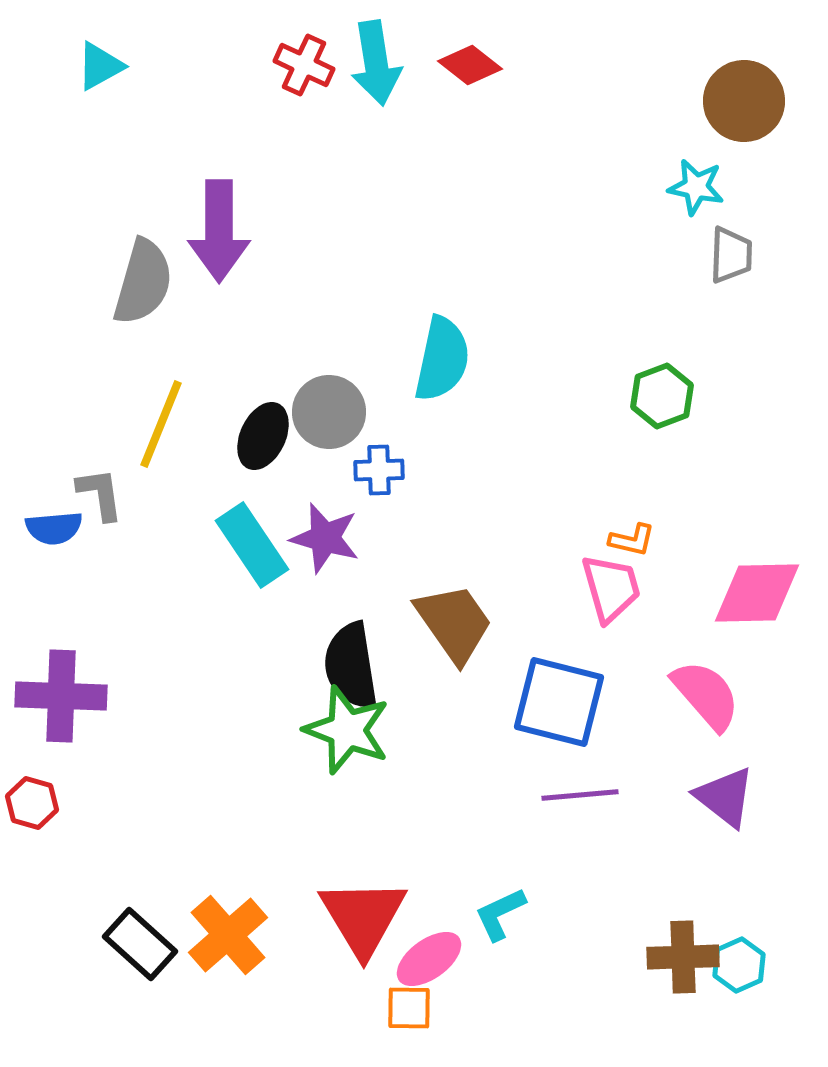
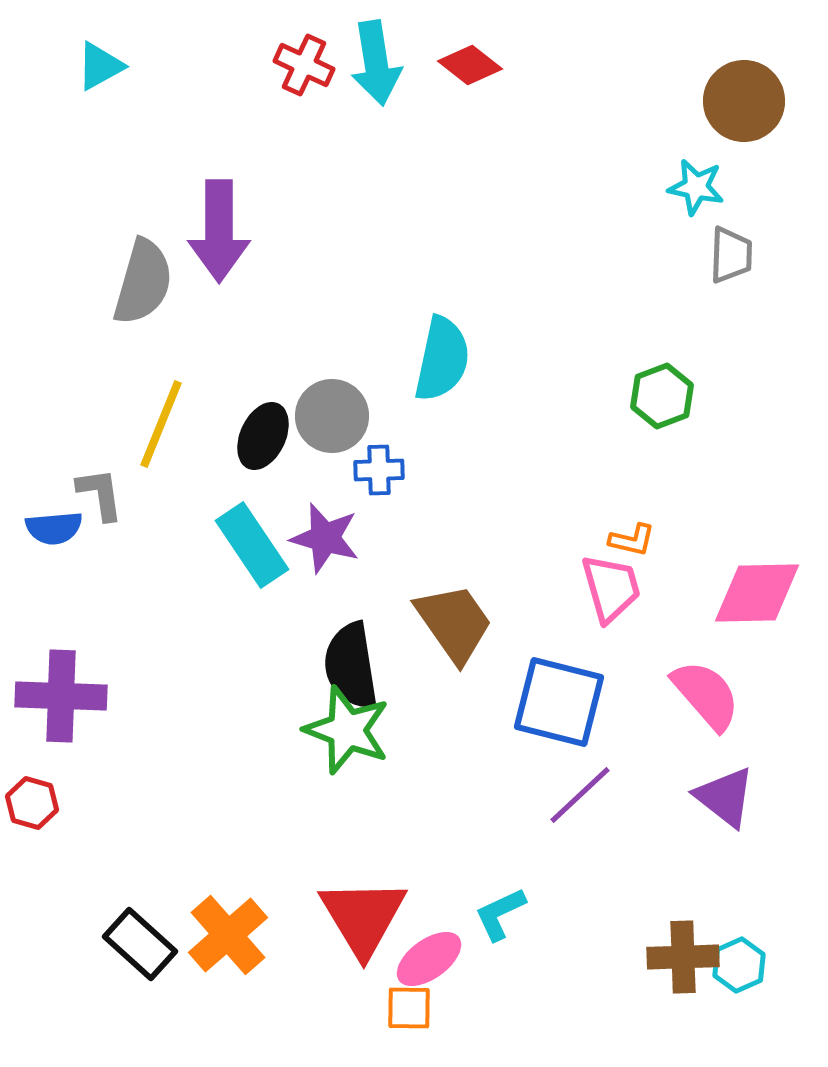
gray circle: moved 3 px right, 4 px down
purple line: rotated 38 degrees counterclockwise
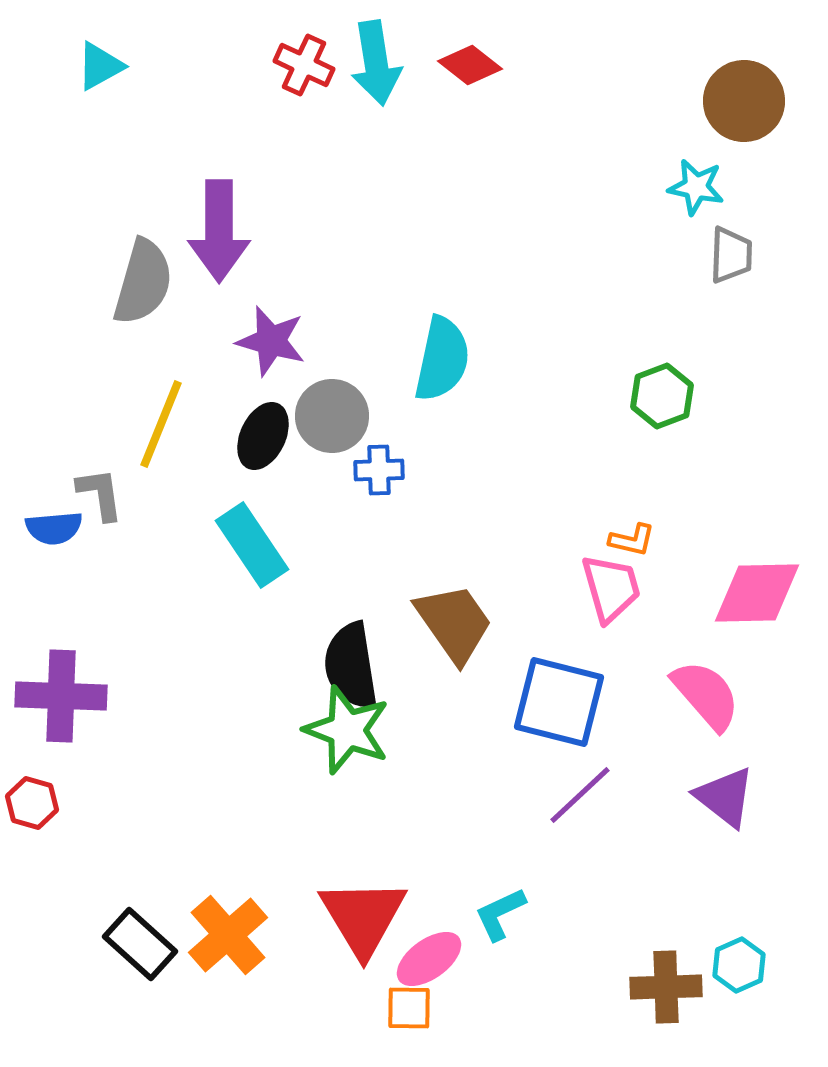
purple star: moved 54 px left, 197 px up
brown cross: moved 17 px left, 30 px down
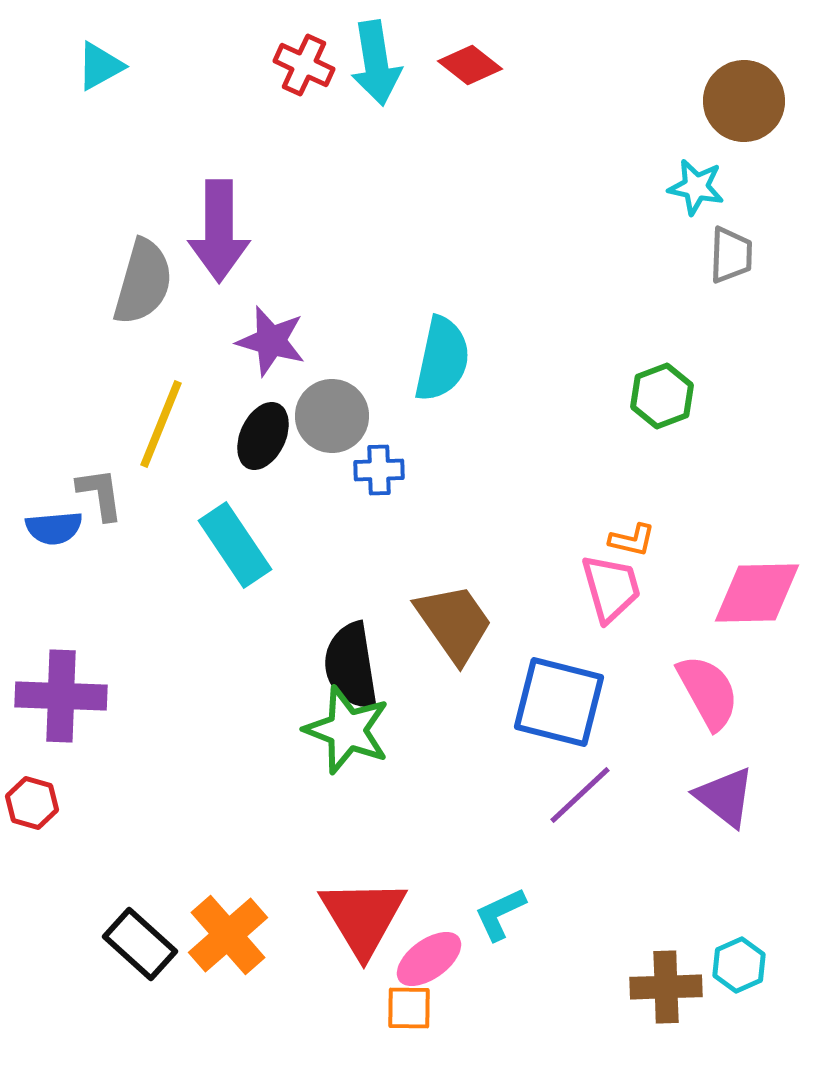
cyan rectangle: moved 17 px left
pink semicircle: moved 2 px right, 3 px up; rotated 12 degrees clockwise
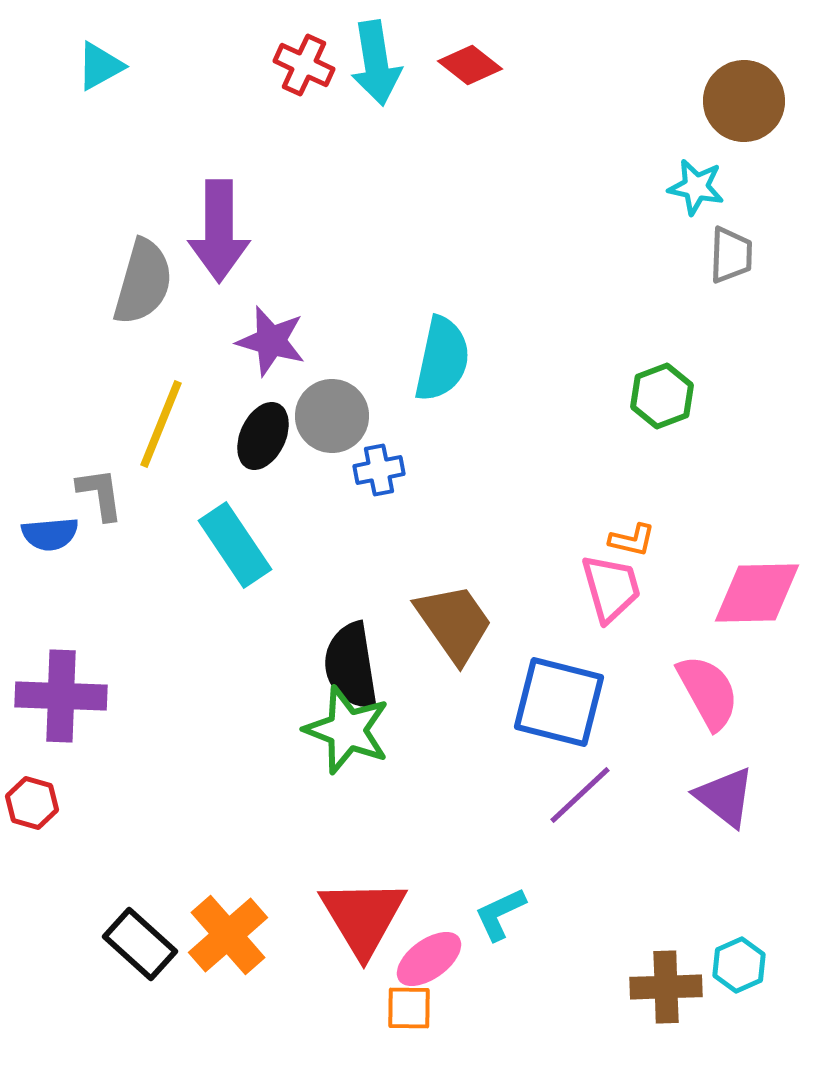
blue cross: rotated 9 degrees counterclockwise
blue semicircle: moved 4 px left, 6 px down
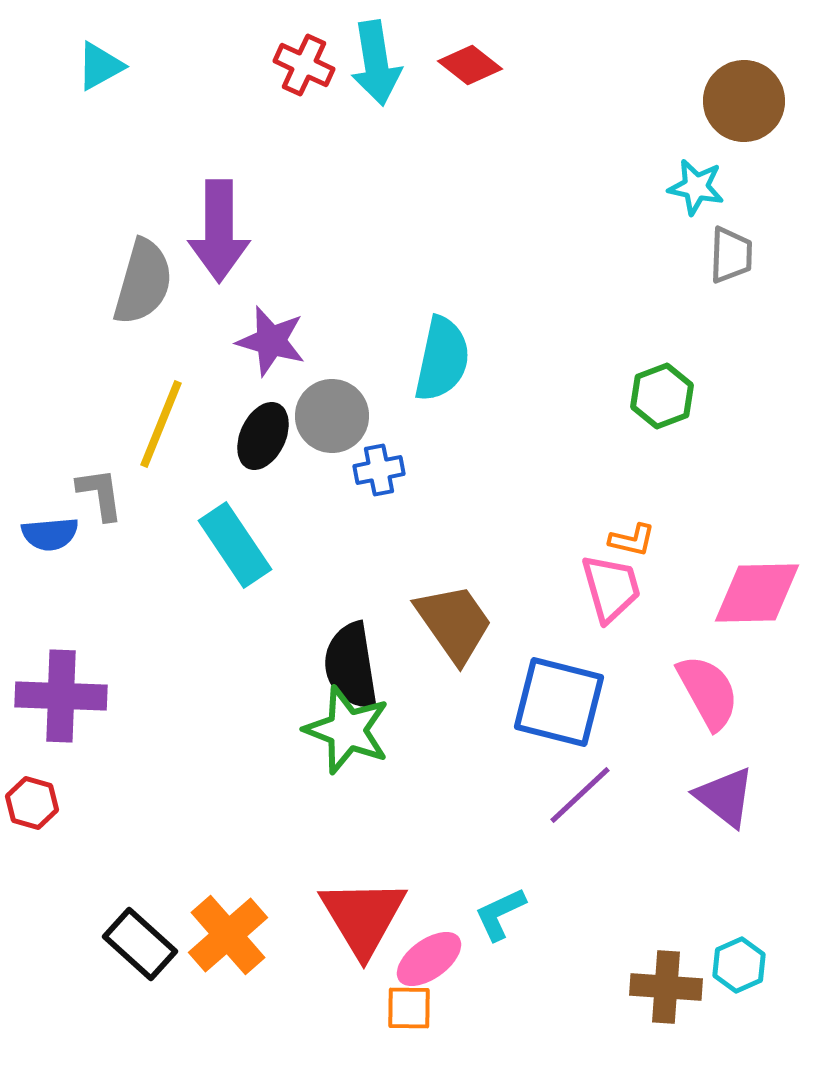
brown cross: rotated 6 degrees clockwise
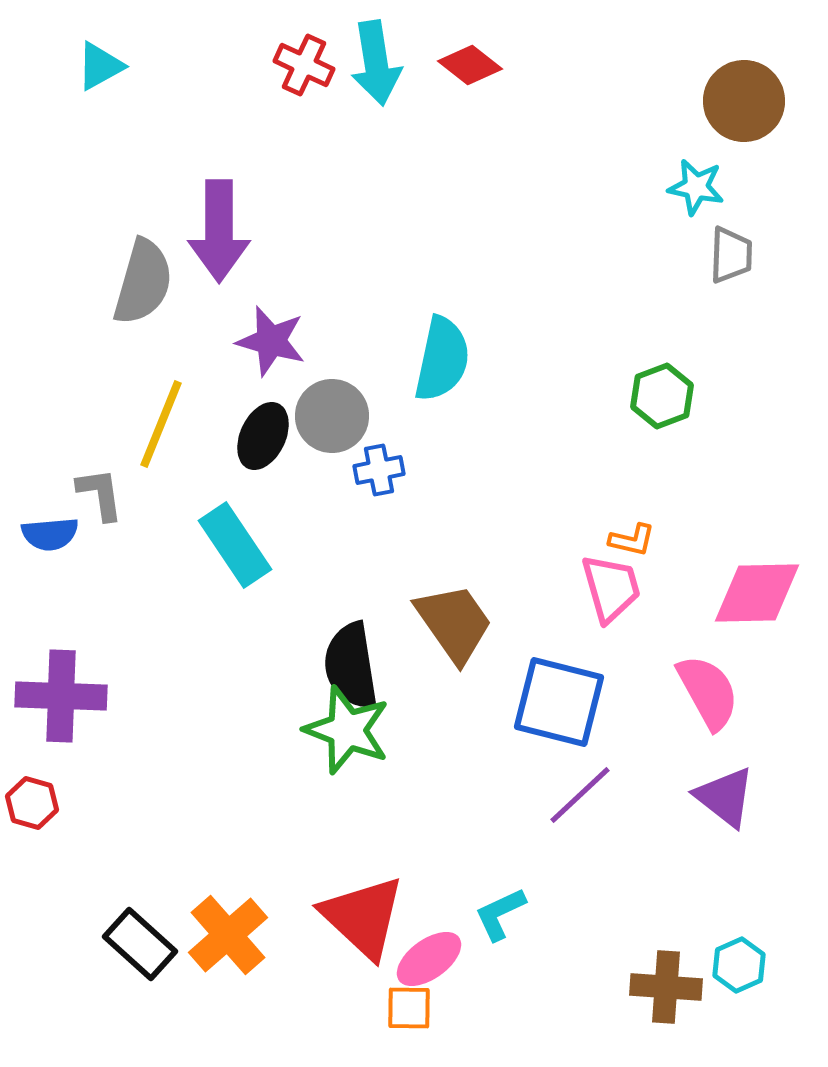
red triangle: rotated 16 degrees counterclockwise
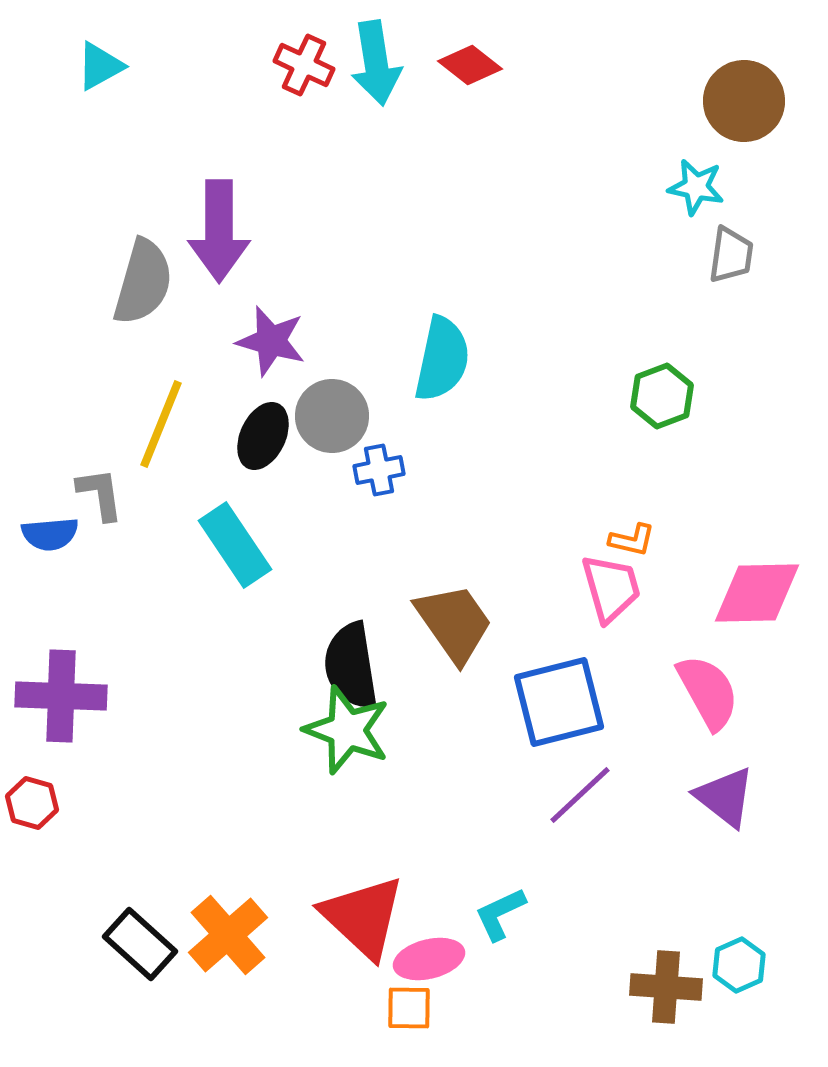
gray trapezoid: rotated 6 degrees clockwise
blue square: rotated 28 degrees counterclockwise
pink ellipse: rotated 22 degrees clockwise
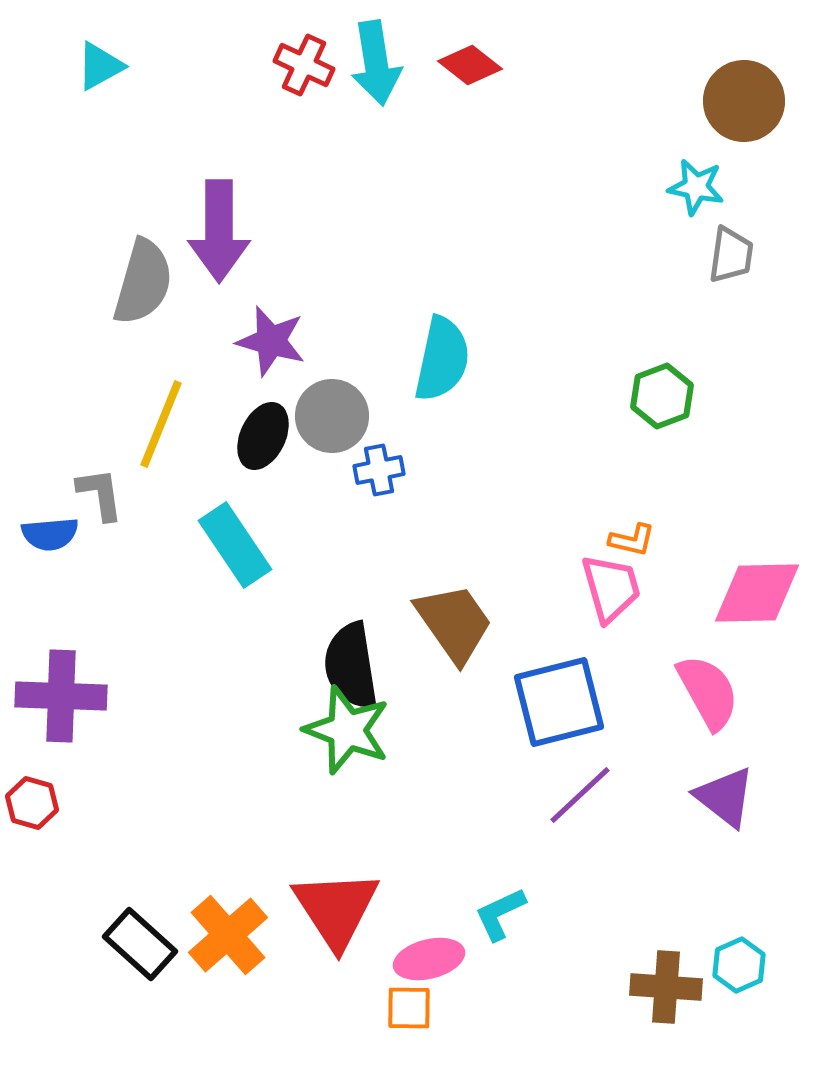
red triangle: moved 27 px left, 8 px up; rotated 14 degrees clockwise
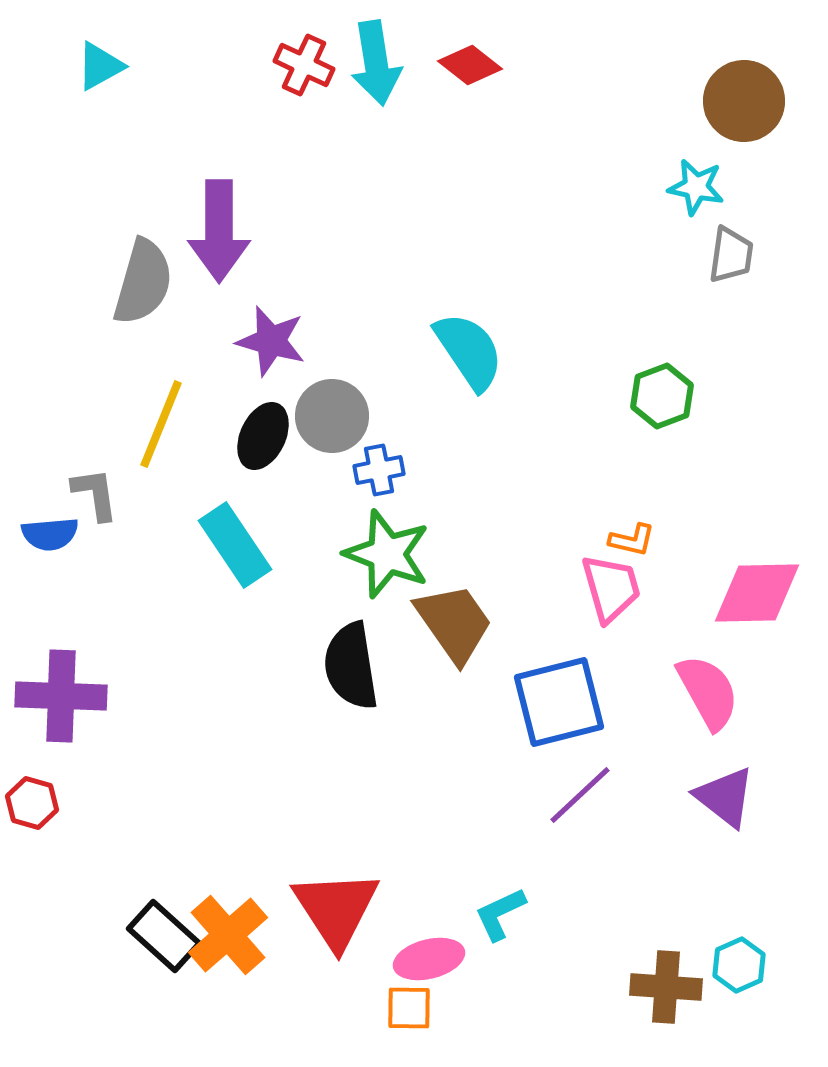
cyan semicircle: moved 27 px right, 8 px up; rotated 46 degrees counterclockwise
gray L-shape: moved 5 px left
green star: moved 40 px right, 176 px up
black rectangle: moved 24 px right, 8 px up
